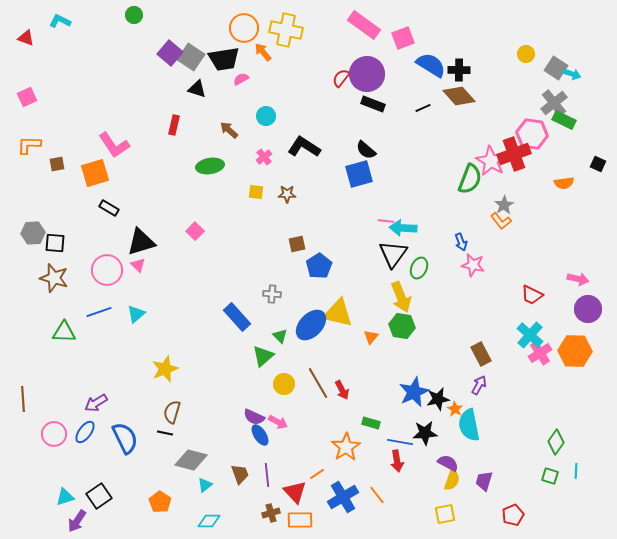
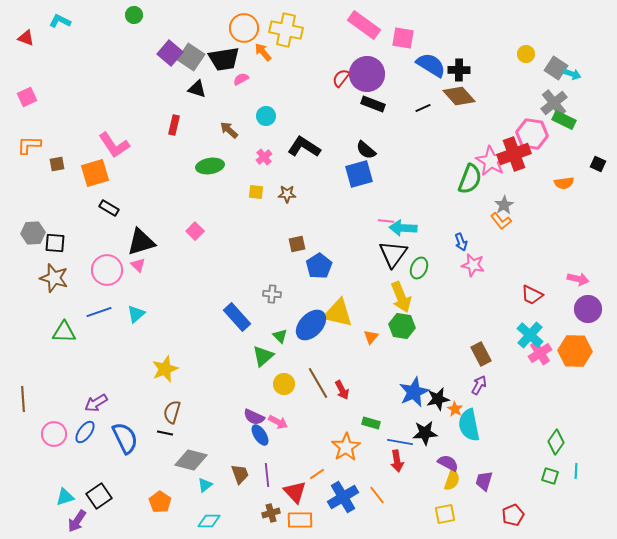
pink square at (403, 38): rotated 30 degrees clockwise
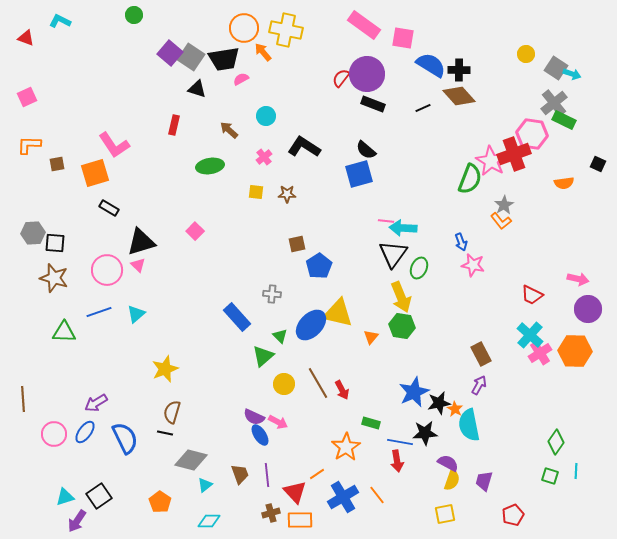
black star at (438, 399): moved 1 px right, 4 px down
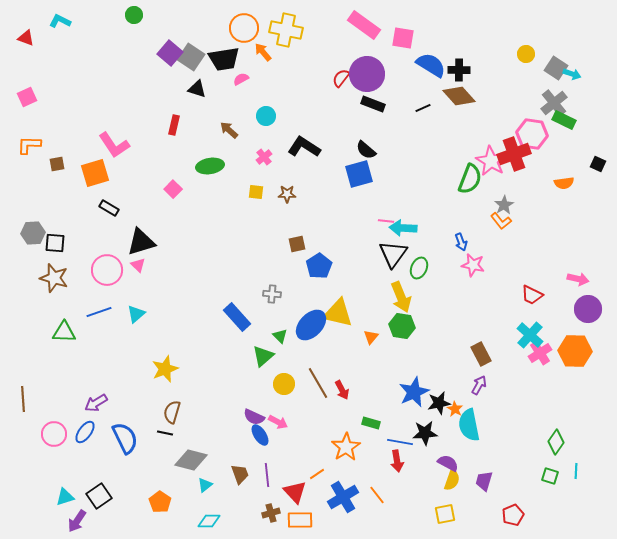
pink square at (195, 231): moved 22 px left, 42 px up
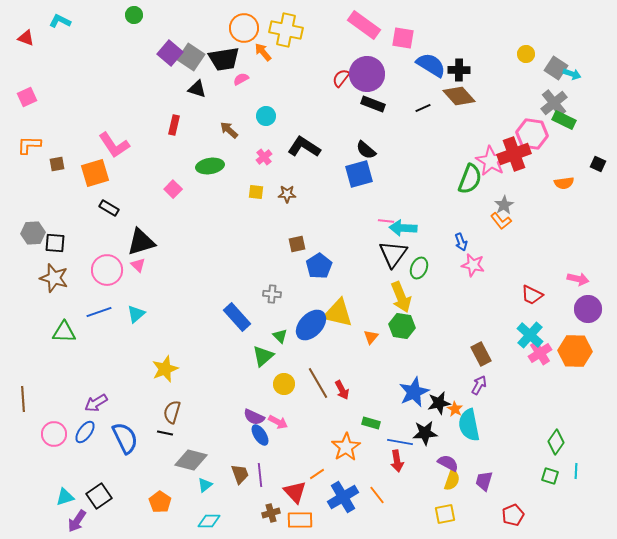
purple line at (267, 475): moved 7 px left
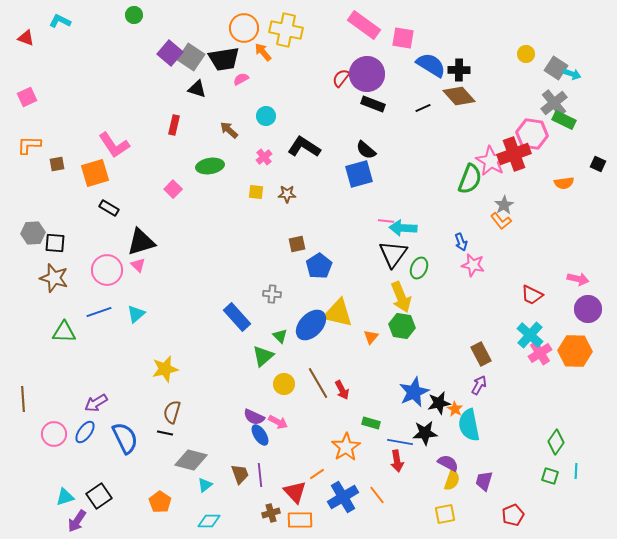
yellow star at (165, 369): rotated 8 degrees clockwise
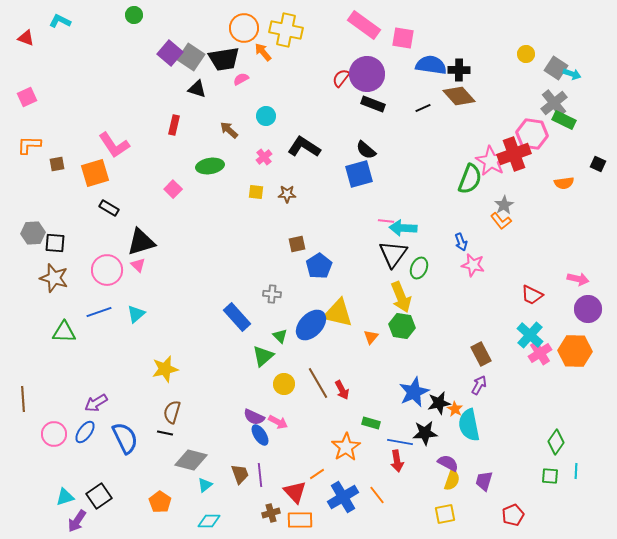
blue semicircle at (431, 65): rotated 24 degrees counterclockwise
green square at (550, 476): rotated 12 degrees counterclockwise
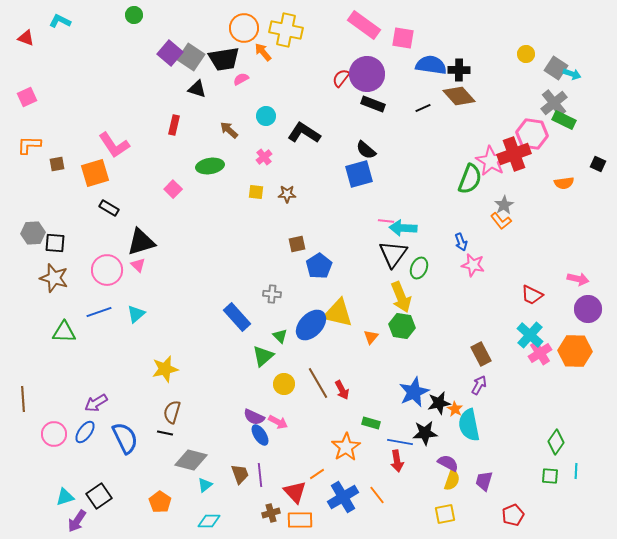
black L-shape at (304, 147): moved 14 px up
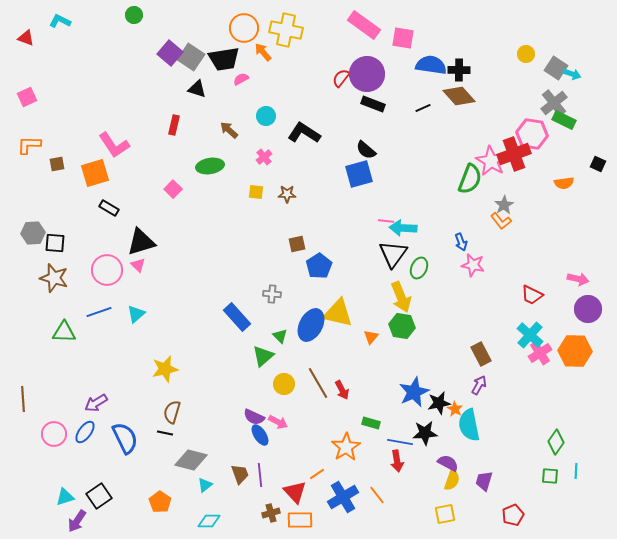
blue ellipse at (311, 325): rotated 16 degrees counterclockwise
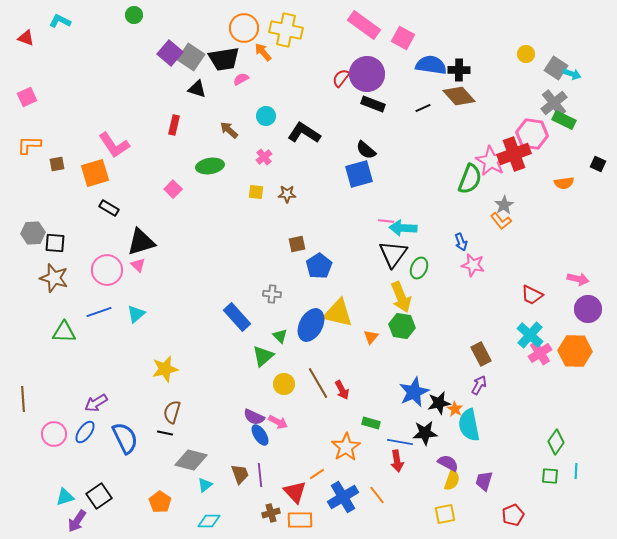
pink square at (403, 38): rotated 20 degrees clockwise
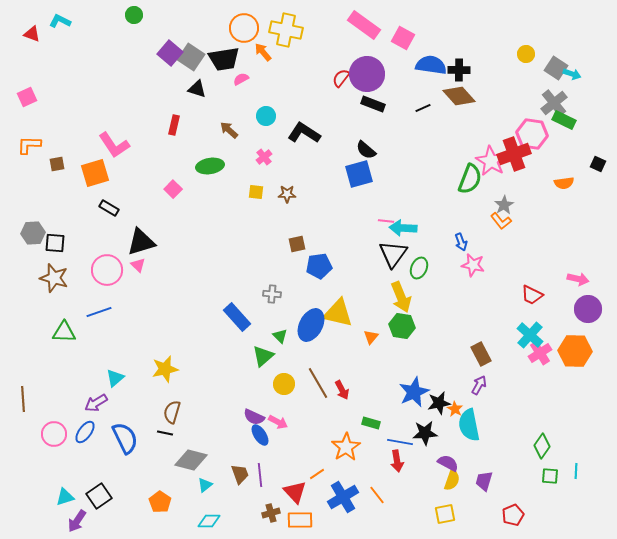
red triangle at (26, 38): moved 6 px right, 4 px up
blue pentagon at (319, 266): rotated 25 degrees clockwise
cyan triangle at (136, 314): moved 21 px left, 64 px down
green diamond at (556, 442): moved 14 px left, 4 px down
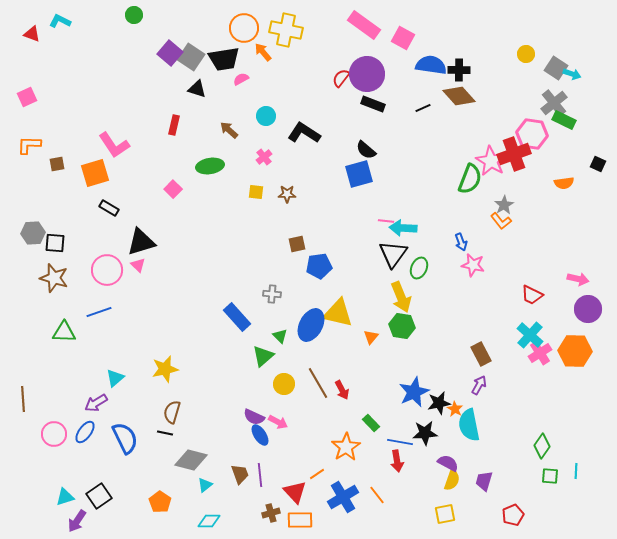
green rectangle at (371, 423): rotated 30 degrees clockwise
